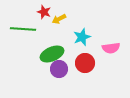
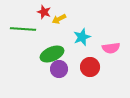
red circle: moved 5 px right, 4 px down
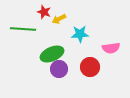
cyan star: moved 2 px left, 3 px up; rotated 18 degrees clockwise
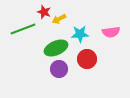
green line: rotated 25 degrees counterclockwise
pink semicircle: moved 16 px up
green ellipse: moved 4 px right, 6 px up
red circle: moved 3 px left, 8 px up
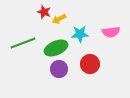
green line: moved 14 px down
red circle: moved 3 px right, 5 px down
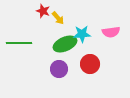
red star: moved 1 px left, 1 px up
yellow arrow: moved 1 px left, 1 px up; rotated 104 degrees counterclockwise
cyan star: moved 2 px right
green line: moved 4 px left; rotated 20 degrees clockwise
green ellipse: moved 9 px right, 4 px up
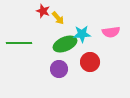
red circle: moved 2 px up
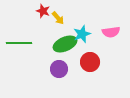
cyan star: rotated 18 degrees counterclockwise
